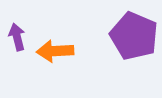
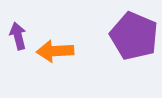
purple arrow: moved 1 px right, 1 px up
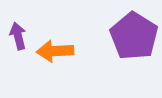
purple pentagon: rotated 9 degrees clockwise
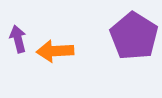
purple arrow: moved 3 px down
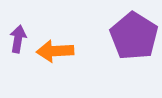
purple arrow: rotated 24 degrees clockwise
